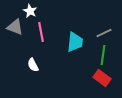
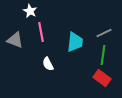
gray triangle: moved 13 px down
white semicircle: moved 15 px right, 1 px up
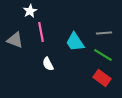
white star: rotated 16 degrees clockwise
gray line: rotated 21 degrees clockwise
cyan trapezoid: rotated 140 degrees clockwise
green line: rotated 66 degrees counterclockwise
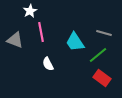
gray line: rotated 21 degrees clockwise
green line: moved 5 px left; rotated 72 degrees counterclockwise
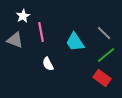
white star: moved 7 px left, 5 px down
gray line: rotated 28 degrees clockwise
green line: moved 8 px right
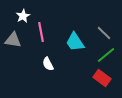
gray triangle: moved 2 px left; rotated 12 degrees counterclockwise
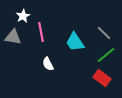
gray triangle: moved 3 px up
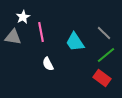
white star: moved 1 px down
